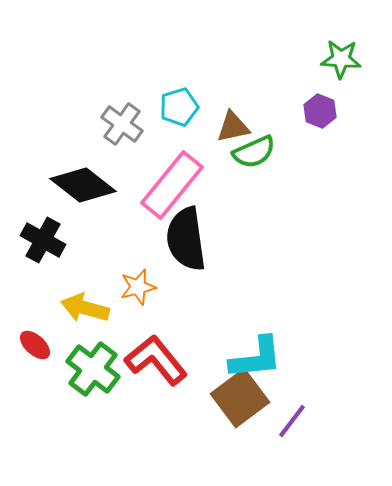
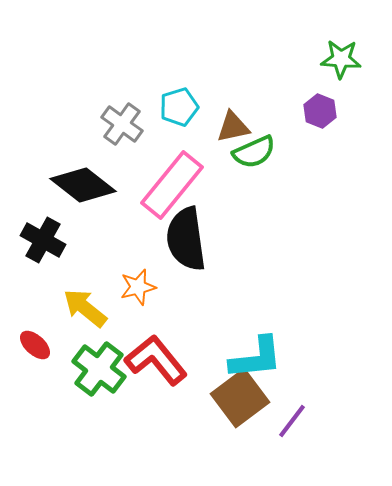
yellow arrow: rotated 24 degrees clockwise
green cross: moved 6 px right
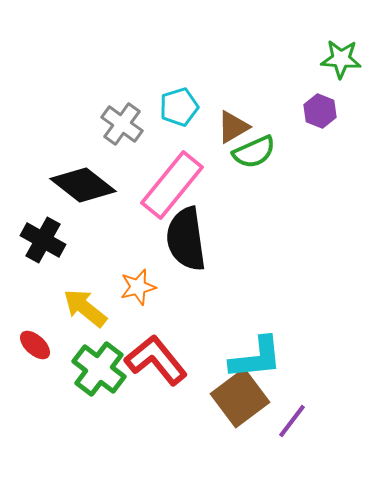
brown triangle: rotated 18 degrees counterclockwise
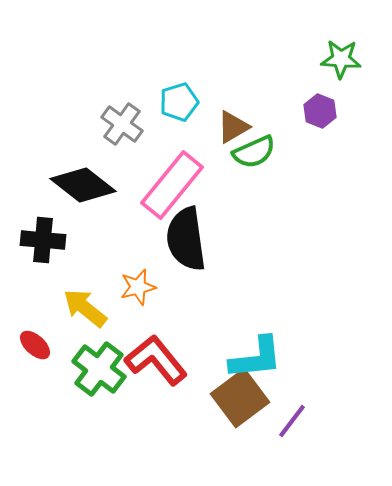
cyan pentagon: moved 5 px up
black cross: rotated 24 degrees counterclockwise
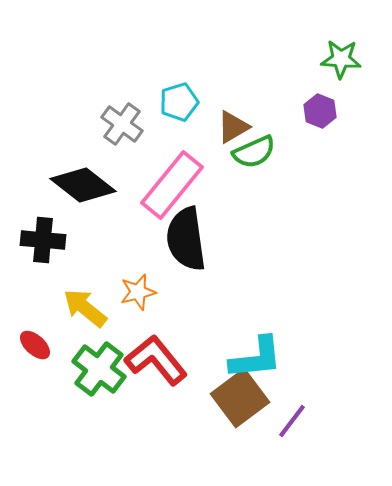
orange star: moved 5 px down
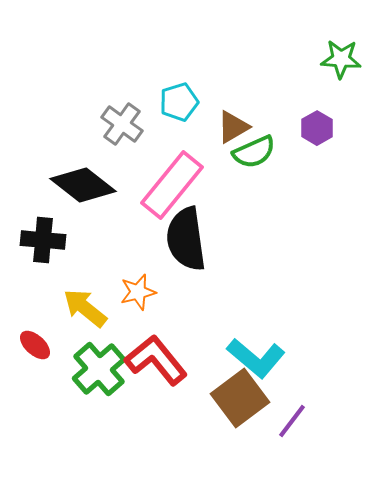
purple hexagon: moved 3 px left, 17 px down; rotated 8 degrees clockwise
cyan L-shape: rotated 46 degrees clockwise
green cross: rotated 12 degrees clockwise
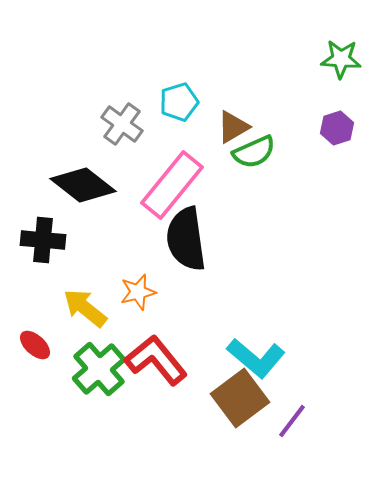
purple hexagon: moved 20 px right; rotated 12 degrees clockwise
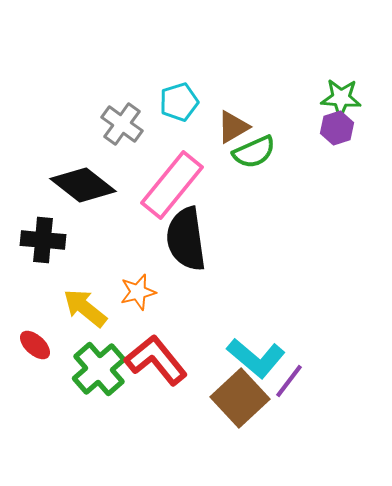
green star: moved 39 px down
brown square: rotated 6 degrees counterclockwise
purple line: moved 3 px left, 40 px up
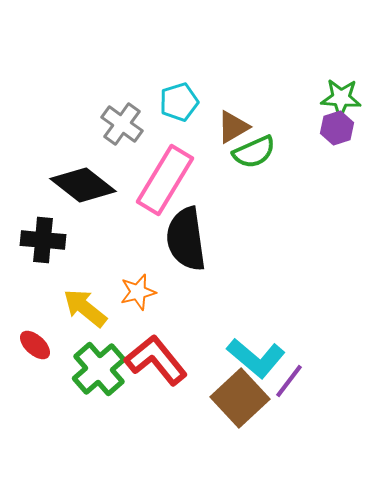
pink rectangle: moved 7 px left, 5 px up; rotated 8 degrees counterclockwise
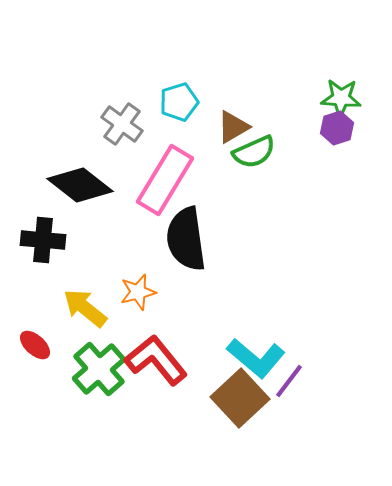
black diamond: moved 3 px left
